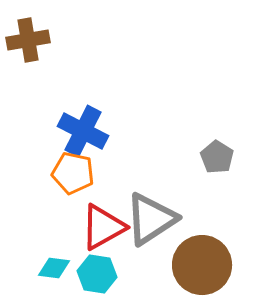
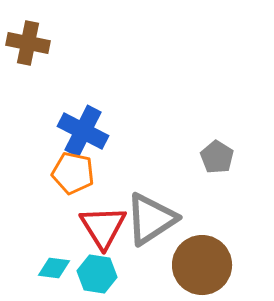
brown cross: moved 3 px down; rotated 21 degrees clockwise
red triangle: rotated 33 degrees counterclockwise
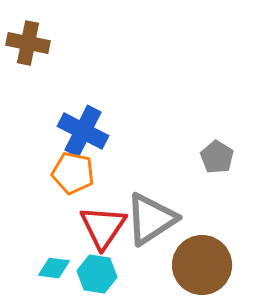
red triangle: rotated 6 degrees clockwise
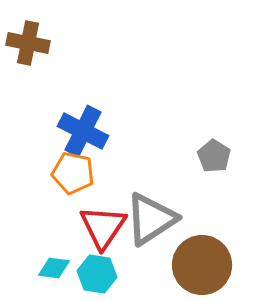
gray pentagon: moved 3 px left, 1 px up
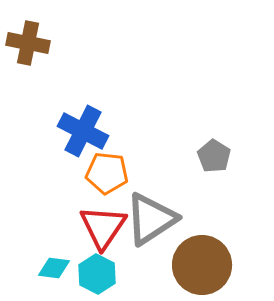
orange pentagon: moved 34 px right; rotated 6 degrees counterclockwise
cyan hexagon: rotated 18 degrees clockwise
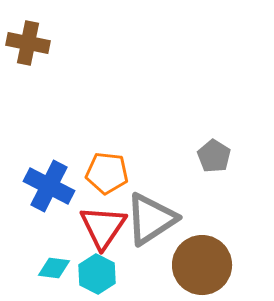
blue cross: moved 34 px left, 55 px down
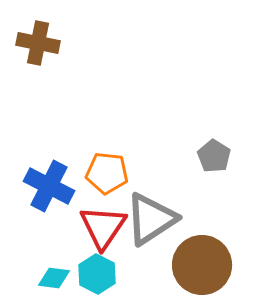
brown cross: moved 10 px right
cyan diamond: moved 10 px down
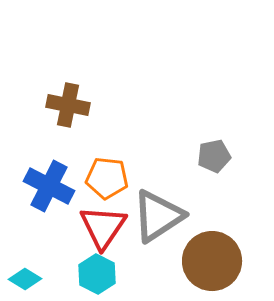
brown cross: moved 30 px right, 62 px down
gray pentagon: rotated 28 degrees clockwise
orange pentagon: moved 5 px down
gray triangle: moved 7 px right, 3 px up
brown circle: moved 10 px right, 4 px up
cyan diamond: moved 29 px left, 1 px down; rotated 24 degrees clockwise
